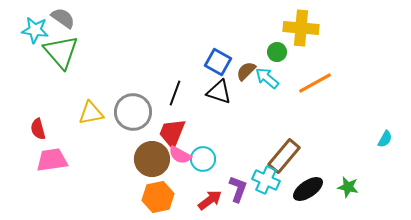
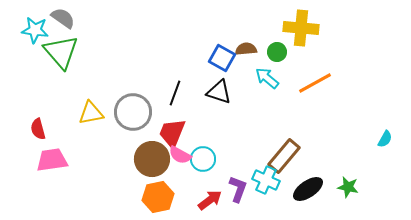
blue square: moved 4 px right, 4 px up
brown semicircle: moved 22 px up; rotated 40 degrees clockwise
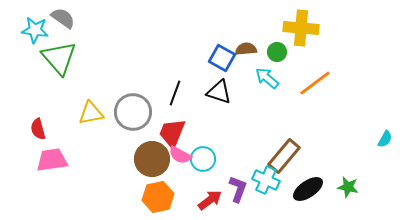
green triangle: moved 2 px left, 6 px down
orange line: rotated 8 degrees counterclockwise
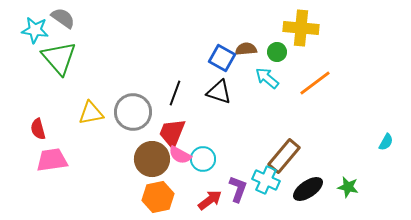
cyan semicircle: moved 1 px right, 3 px down
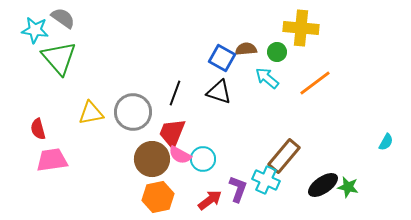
black ellipse: moved 15 px right, 4 px up
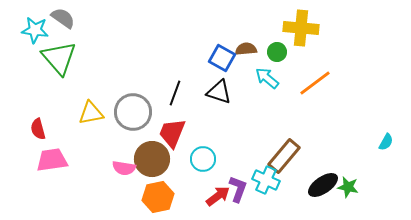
pink semicircle: moved 56 px left, 13 px down; rotated 20 degrees counterclockwise
red arrow: moved 8 px right, 4 px up
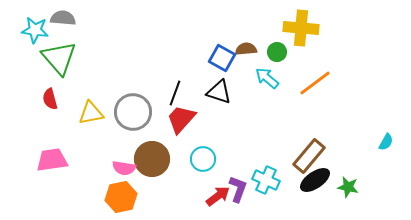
gray semicircle: rotated 30 degrees counterclockwise
red semicircle: moved 12 px right, 30 px up
red trapezoid: moved 9 px right, 14 px up; rotated 20 degrees clockwise
brown rectangle: moved 25 px right
black ellipse: moved 8 px left, 5 px up
orange hexagon: moved 37 px left
